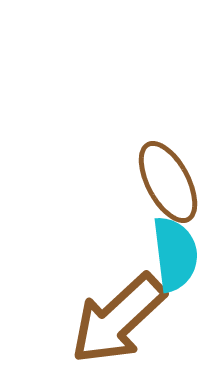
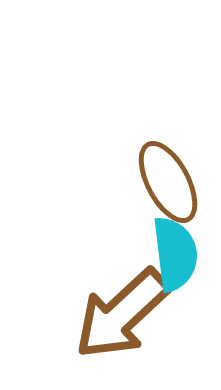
brown arrow: moved 4 px right, 5 px up
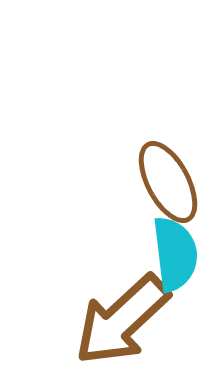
brown arrow: moved 6 px down
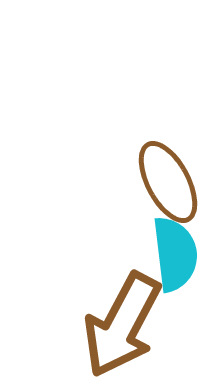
brown arrow: moved 5 px down; rotated 19 degrees counterclockwise
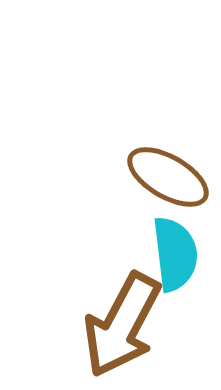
brown ellipse: moved 5 px up; rotated 32 degrees counterclockwise
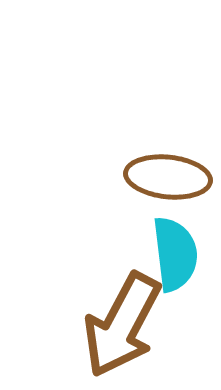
brown ellipse: rotated 24 degrees counterclockwise
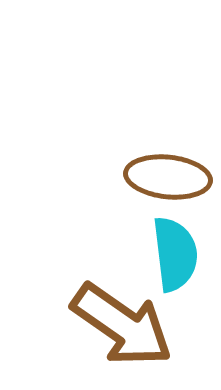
brown arrow: rotated 83 degrees counterclockwise
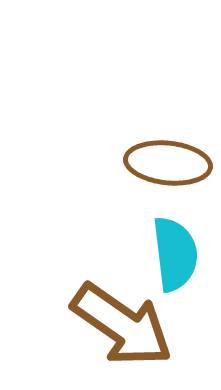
brown ellipse: moved 14 px up
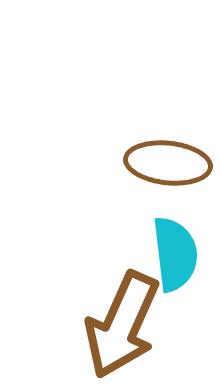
brown arrow: rotated 79 degrees clockwise
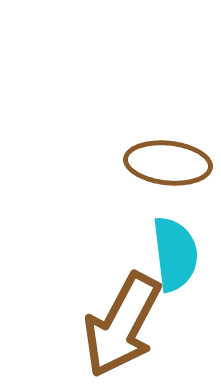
brown arrow: rotated 4 degrees clockwise
